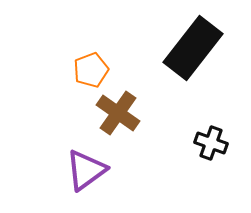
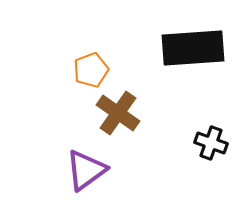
black rectangle: rotated 48 degrees clockwise
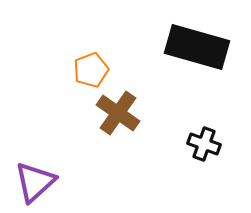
black rectangle: moved 4 px right, 1 px up; rotated 20 degrees clockwise
black cross: moved 7 px left, 1 px down
purple triangle: moved 51 px left, 12 px down; rotated 6 degrees counterclockwise
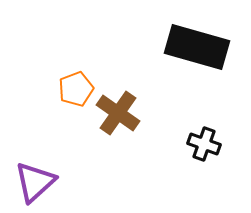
orange pentagon: moved 15 px left, 19 px down
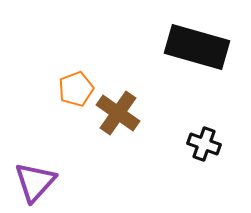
purple triangle: rotated 6 degrees counterclockwise
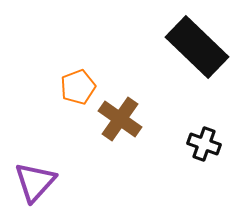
black rectangle: rotated 28 degrees clockwise
orange pentagon: moved 2 px right, 2 px up
brown cross: moved 2 px right, 6 px down
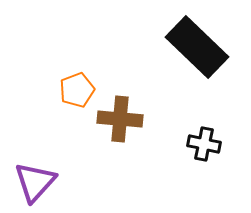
orange pentagon: moved 1 px left, 3 px down
brown cross: rotated 30 degrees counterclockwise
black cross: rotated 8 degrees counterclockwise
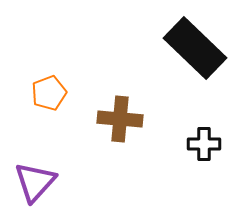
black rectangle: moved 2 px left, 1 px down
orange pentagon: moved 28 px left, 3 px down
black cross: rotated 12 degrees counterclockwise
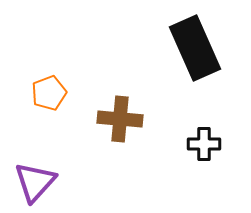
black rectangle: rotated 22 degrees clockwise
